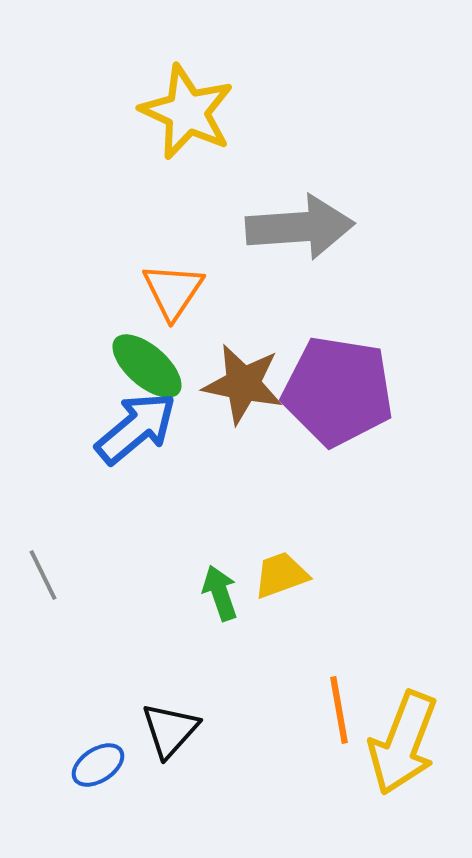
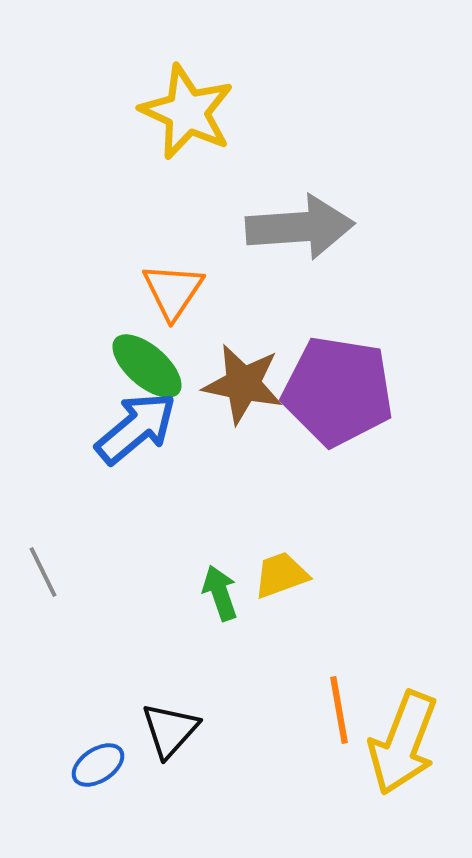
gray line: moved 3 px up
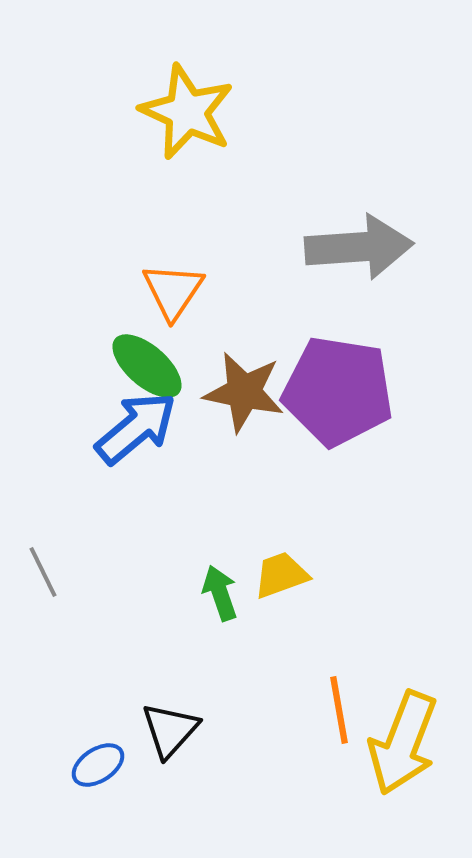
gray arrow: moved 59 px right, 20 px down
brown star: moved 1 px right, 8 px down
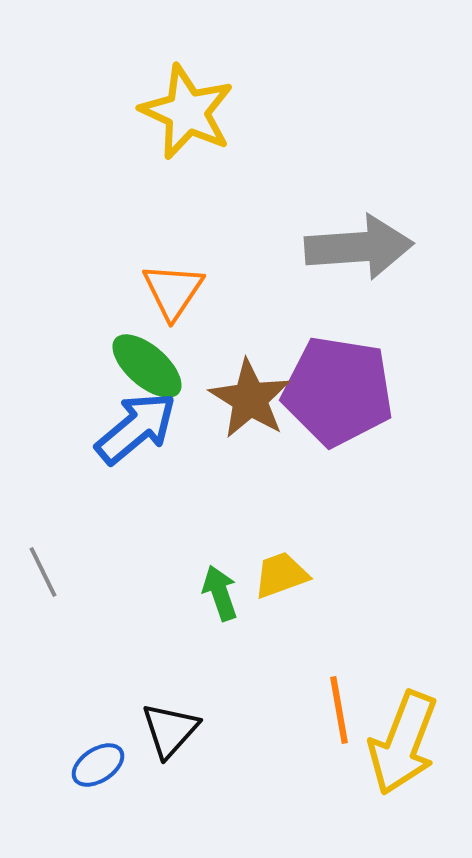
brown star: moved 6 px right, 7 px down; rotated 20 degrees clockwise
